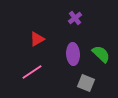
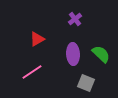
purple cross: moved 1 px down
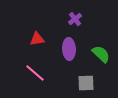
red triangle: rotated 21 degrees clockwise
purple ellipse: moved 4 px left, 5 px up
pink line: moved 3 px right, 1 px down; rotated 75 degrees clockwise
gray square: rotated 24 degrees counterclockwise
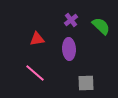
purple cross: moved 4 px left, 1 px down
green semicircle: moved 28 px up
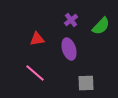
green semicircle: rotated 90 degrees clockwise
purple ellipse: rotated 15 degrees counterclockwise
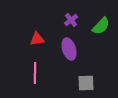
pink line: rotated 50 degrees clockwise
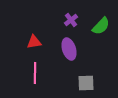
red triangle: moved 3 px left, 3 px down
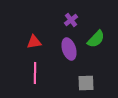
green semicircle: moved 5 px left, 13 px down
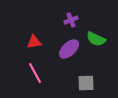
purple cross: rotated 16 degrees clockwise
green semicircle: rotated 72 degrees clockwise
purple ellipse: rotated 65 degrees clockwise
pink line: rotated 30 degrees counterclockwise
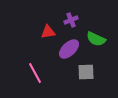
red triangle: moved 14 px right, 10 px up
gray square: moved 11 px up
